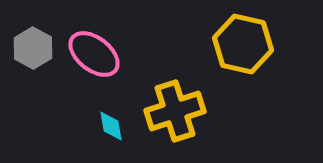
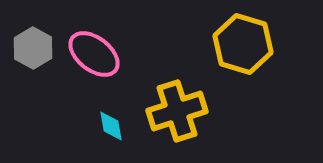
yellow hexagon: rotated 4 degrees clockwise
yellow cross: moved 2 px right
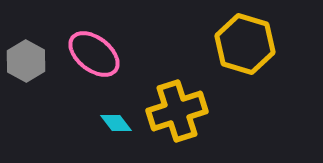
yellow hexagon: moved 2 px right
gray hexagon: moved 7 px left, 13 px down
cyan diamond: moved 5 px right, 3 px up; rotated 28 degrees counterclockwise
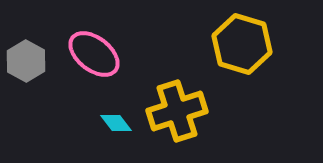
yellow hexagon: moved 3 px left
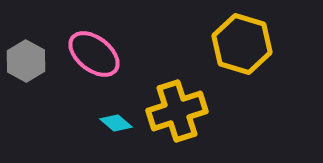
cyan diamond: rotated 12 degrees counterclockwise
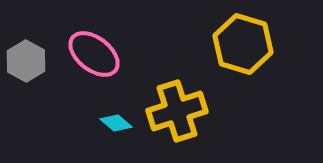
yellow hexagon: moved 1 px right
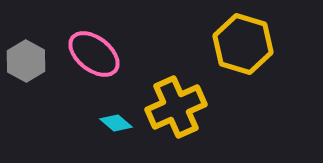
yellow cross: moved 1 px left, 4 px up; rotated 6 degrees counterclockwise
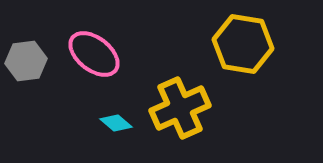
yellow hexagon: rotated 8 degrees counterclockwise
gray hexagon: rotated 24 degrees clockwise
yellow cross: moved 4 px right, 1 px down
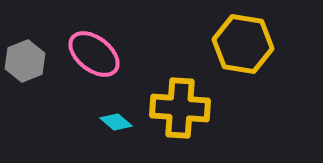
gray hexagon: moved 1 px left; rotated 15 degrees counterclockwise
yellow cross: rotated 28 degrees clockwise
cyan diamond: moved 1 px up
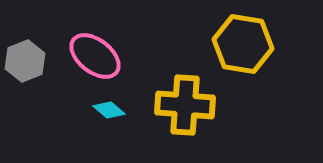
pink ellipse: moved 1 px right, 2 px down
yellow cross: moved 5 px right, 3 px up
cyan diamond: moved 7 px left, 12 px up
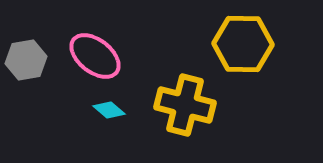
yellow hexagon: rotated 8 degrees counterclockwise
gray hexagon: moved 1 px right, 1 px up; rotated 12 degrees clockwise
yellow cross: rotated 10 degrees clockwise
